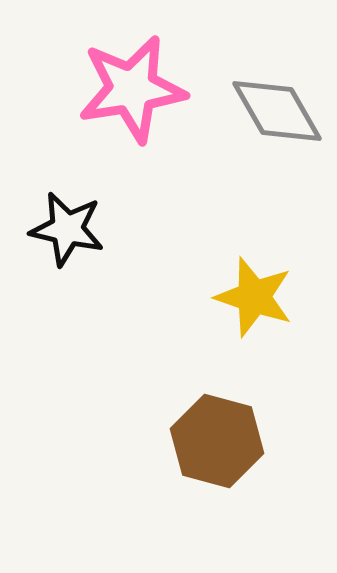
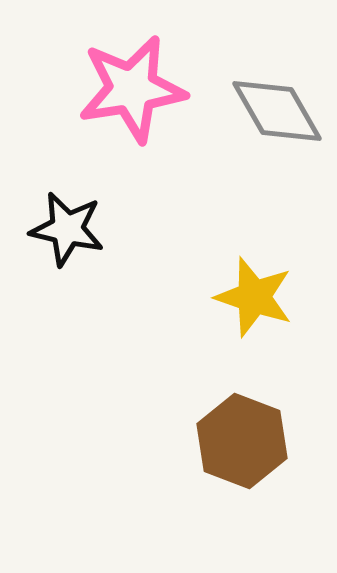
brown hexagon: moved 25 px right; rotated 6 degrees clockwise
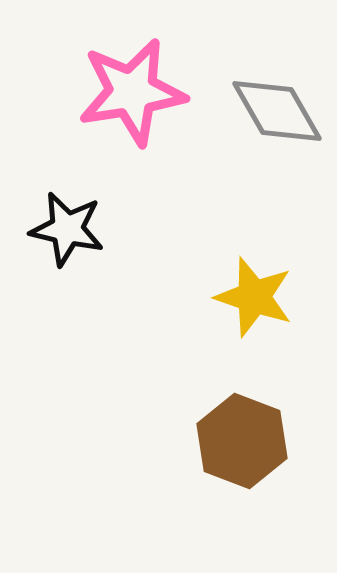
pink star: moved 3 px down
